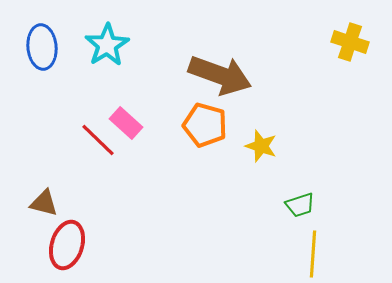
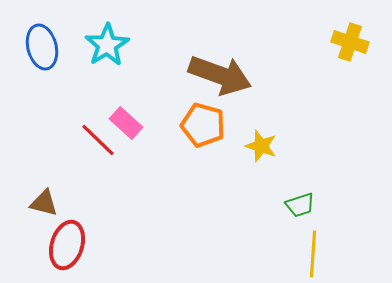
blue ellipse: rotated 9 degrees counterclockwise
orange pentagon: moved 2 px left
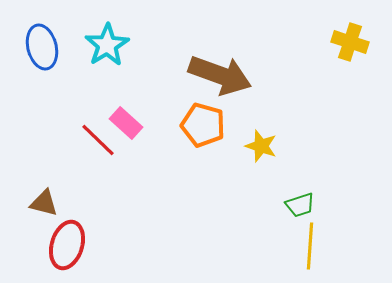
yellow line: moved 3 px left, 8 px up
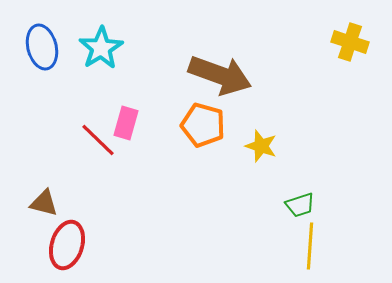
cyan star: moved 6 px left, 3 px down
pink rectangle: rotated 64 degrees clockwise
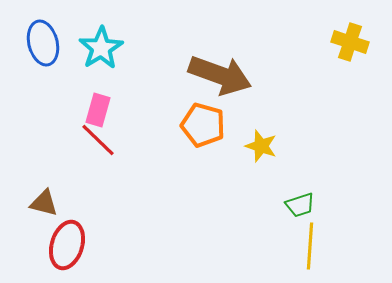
blue ellipse: moved 1 px right, 4 px up
pink rectangle: moved 28 px left, 13 px up
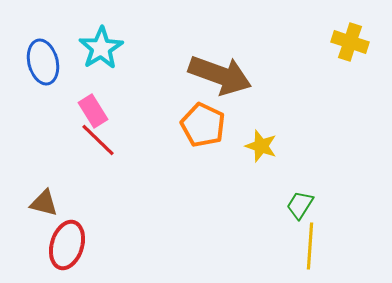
blue ellipse: moved 19 px down
pink rectangle: moved 5 px left, 1 px down; rotated 48 degrees counterclockwise
orange pentagon: rotated 9 degrees clockwise
green trapezoid: rotated 140 degrees clockwise
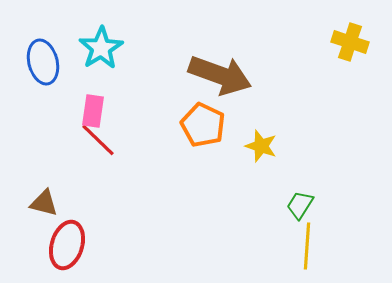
pink rectangle: rotated 40 degrees clockwise
yellow line: moved 3 px left
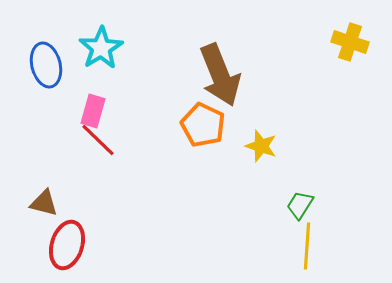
blue ellipse: moved 3 px right, 3 px down
brown arrow: rotated 48 degrees clockwise
pink rectangle: rotated 8 degrees clockwise
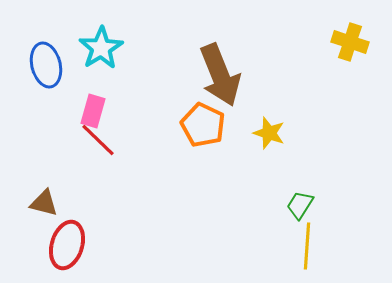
yellow star: moved 8 px right, 13 px up
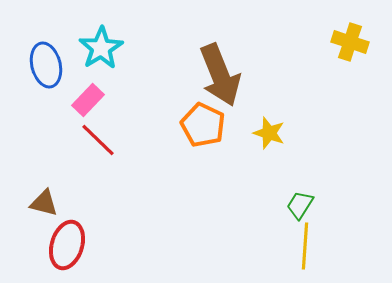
pink rectangle: moved 5 px left, 11 px up; rotated 28 degrees clockwise
yellow line: moved 2 px left
